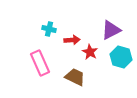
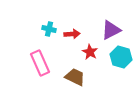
red arrow: moved 6 px up
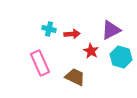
red star: moved 1 px right, 1 px up
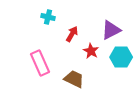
cyan cross: moved 1 px left, 12 px up
red arrow: rotated 56 degrees counterclockwise
cyan hexagon: rotated 15 degrees counterclockwise
brown trapezoid: moved 1 px left, 2 px down
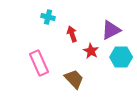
red arrow: rotated 49 degrees counterclockwise
pink rectangle: moved 1 px left
brown trapezoid: rotated 20 degrees clockwise
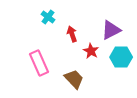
cyan cross: rotated 24 degrees clockwise
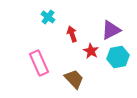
cyan hexagon: moved 3 px left; rotated 10 degrees counterclockwise
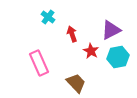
brown trapezoid: moved 2 px right, 4 px down
